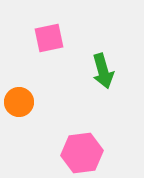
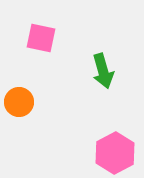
pink square: moved 8 px left; rotated 24 degrees clockwise
pink hexagon: moved 33 px right; rotated 21 degrees counterclockwise
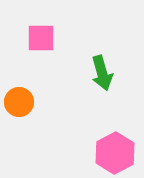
pink square: rotated 12 degrees counterclockwise
green arrow: moved 1 px left, 2 px down
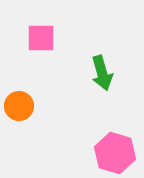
orange circle: moved 4 px down
pink hexagon: rotated 15 degrees counterclockwise
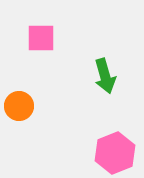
green arrow: moved 3 px right, 3 px down
pink hexagon: rotated 21 degrees clockwise
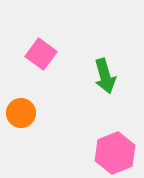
pink square: moved 16 px down; rotated 36 degrees clockwise
orange circle: moved 2 px right, 7 px down
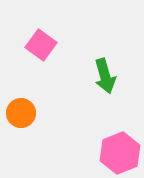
pink square: moved 9 px up
pink hexagon: moved 5 px right
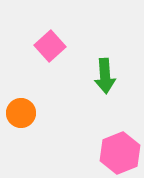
pink square: moved 9 px right, 1 px down; rotated 12 degrees clockwise
green arrow: rotated 12 degrees clockwise
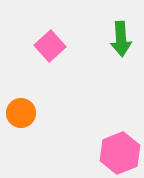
green arrow: moved 16 px right, 37 px up
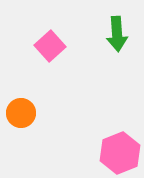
green arrow: moved 4 px left, 5 px up
